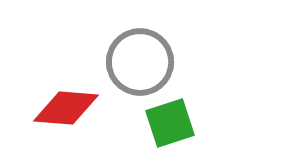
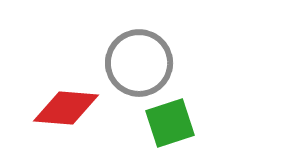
gray circle: moved 1 px left, 1 px down
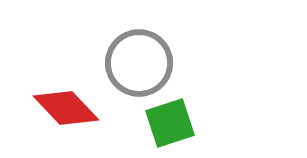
red diamond: rotated 42 degrees clockwise
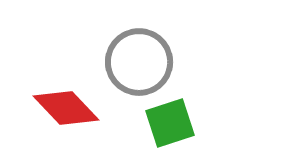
gray circle: moved 1 px up
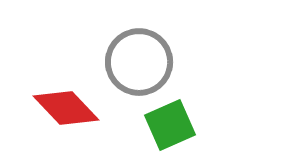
green square: moved 2 px down; rotated 6 degrees counterclockwise
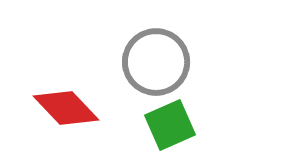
gray circle: moved 17 px right
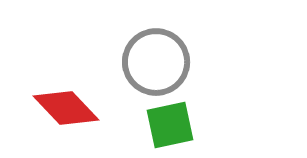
green square: rotated 12 degrees clockwise
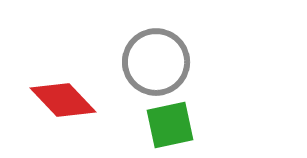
red diamond: moved 3 px left, 8 px up
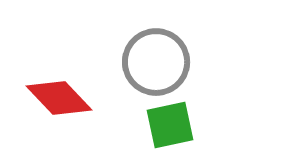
red diamond: moved 4 px left, 2 px up
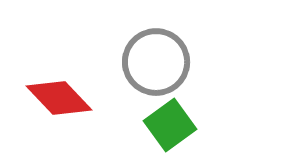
green square: rotated 24 degrees counterclockwise
